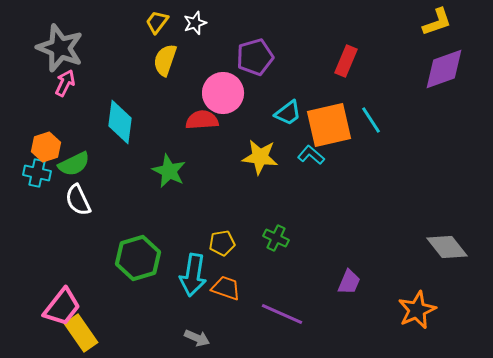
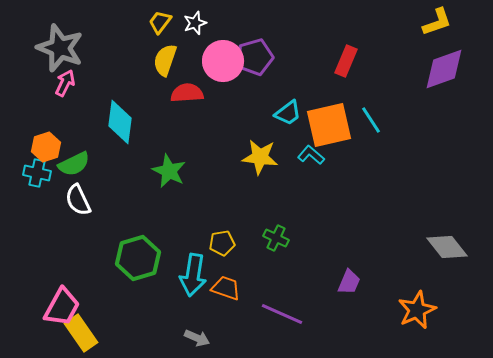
yellow trapezoid: moved 3 px right
pink circle: moved 32 px up
red semicircle: moved 15 px left, 27 px up
pink trapezoid: rotated 9 degrees counterclockwise
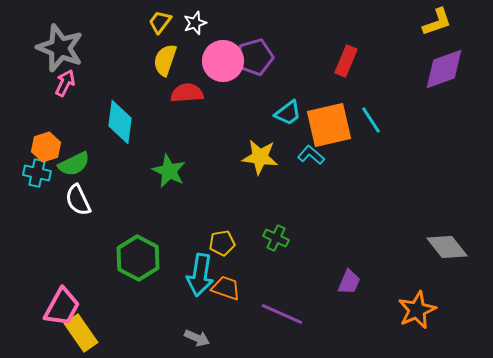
green hexagon: rotated 15 degrees counterclockwise
cyan arrow: moved 7 px right
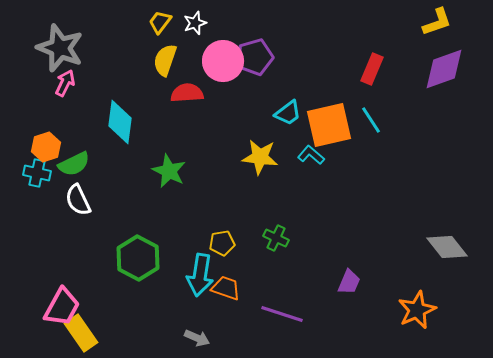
red rectangle: moved 26 px right, 8 px down
purple line: rotated 6 degrees counterclockwise
